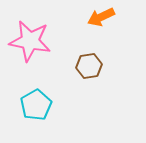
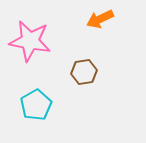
orange arrow: moved 1 px left, 2 px down
brown hexagon: moved 5 px left, 6 px down
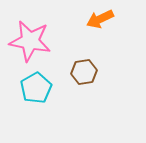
cyan pentagon: moved 17 px up
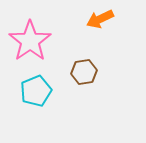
pink star: rotated 27 degrees clockwise
cyan pentagon: moved 3 px down; rotated 8 degrees clockwise
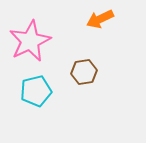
pink star: rotated 9 degrees clockwise
cyan pentagon: rotated 8 degrees clockwise
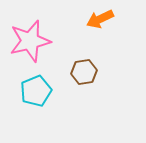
pink star: rotated 12 degrees clockwise
cyan pentagon: rotated 8 degrees counterclockwise
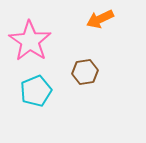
pink star: rotated 24 degrees counterclockwise
brown hexagon: moved 1 px right
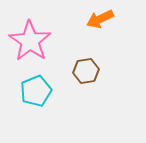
brown hexagon: moved 1 px right, 1 px up
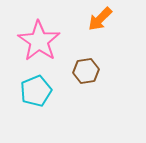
orange arrow: rotated 20 degrees counterclockwise
pink star: moved 9 px right
